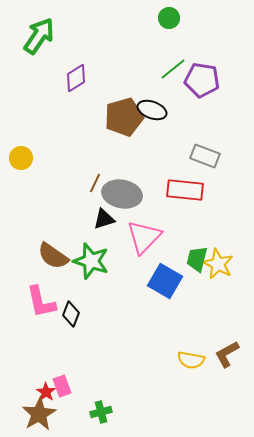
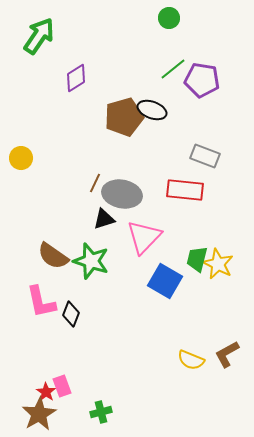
yellow semicircle: rotated 12 degrees clockwise
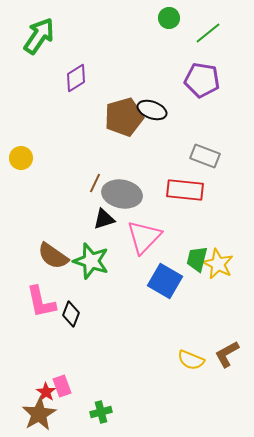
green line: moved 35 px right, 36 px up
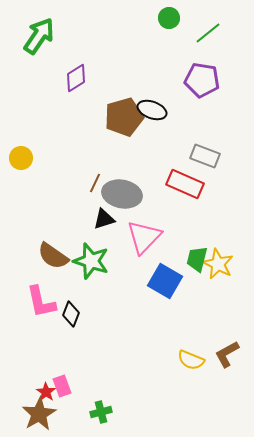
red rectangle: moved 6 px up; rotated 18 degrees clockwise
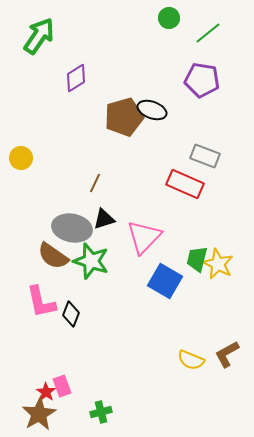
gray ellipse: moved 50 px left, 34 px down
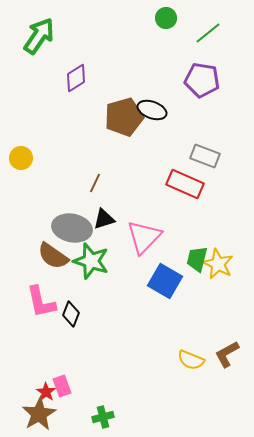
green circle: moved 3 px left
green cross: moved 2 px right, 5 px down
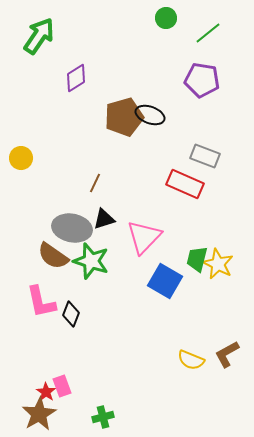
black ellipse: moved 2 px left, 5 px down
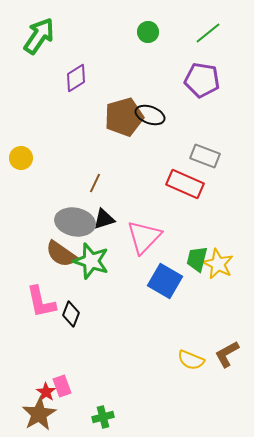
green circle: moved 18 px left, 14 px down
gray ellipse: moved 3 px right, 6 px up
brown semicircle: moved 8 px right, 2 px up
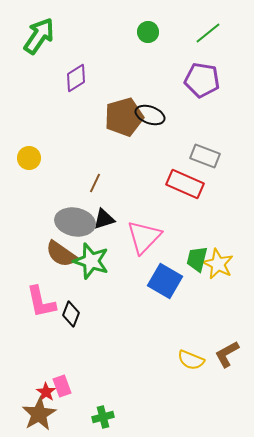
yellow circle: moved 8 px right
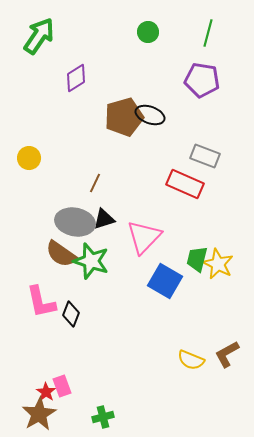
green line: rotated 36 degrees counterclockwise
